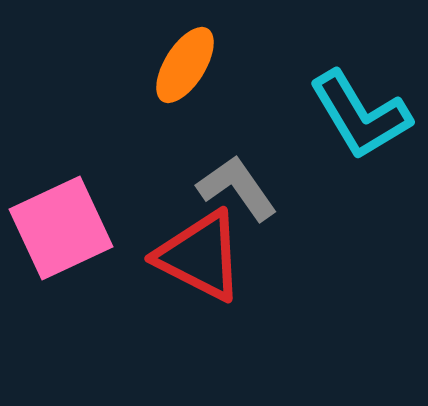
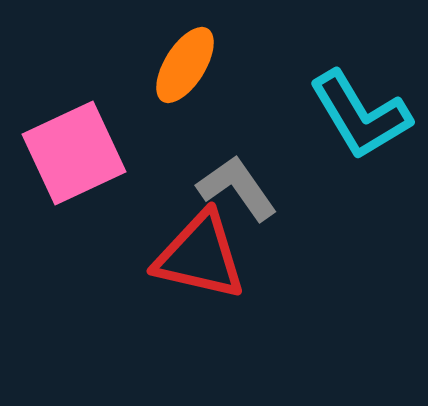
pink square: moved 13 px right, 75 px up
red triangle: rotated 14 degrees counterclockwise
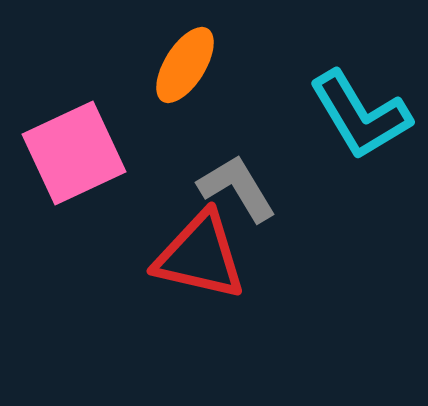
gray L-shape: rotated 4 degrees clockwise
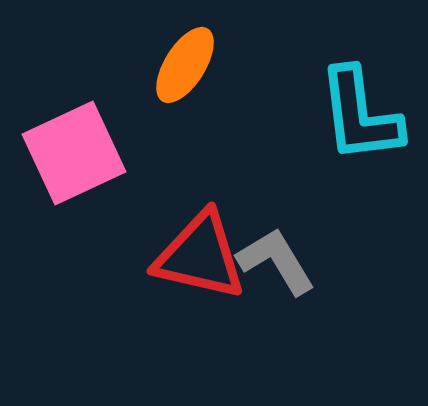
cyan L-shape: rotated 24 degrees clockwise
gray L-shape: moved 39 px right, 73 px down
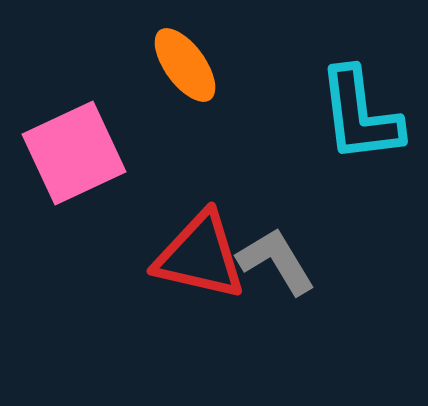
orange ellipse: rotated 68 degrees counterclockwise
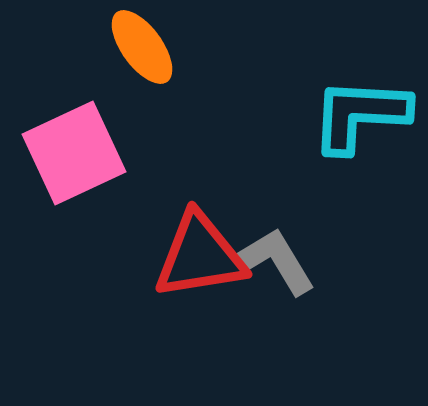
orange ellipse: moved 43 px left, 18 px up
cyan L-shape: rotated 100 degrees clockwise
red triangle: rotated 22 degrees counterclockwise
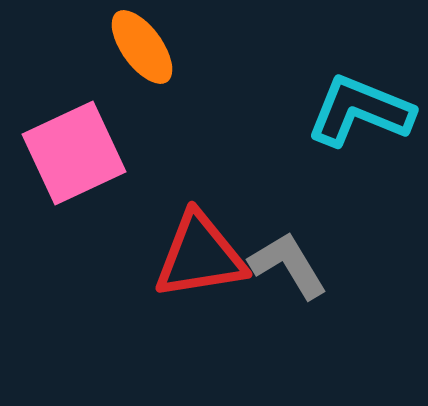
cyan L-shape: moved 4 px up; rotated 19 degrees clockwise
gray L-shape: moved 12 px right, 4 px down
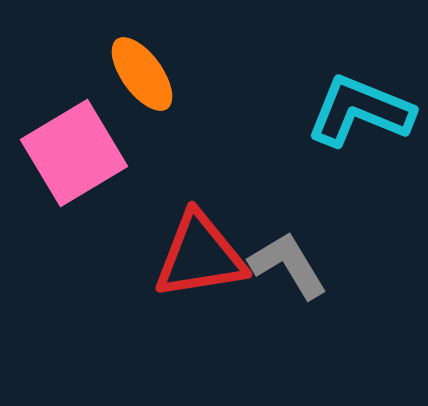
orange ellipse: moved 27 px down
pink square: rotated 6 degrees counterclockwise
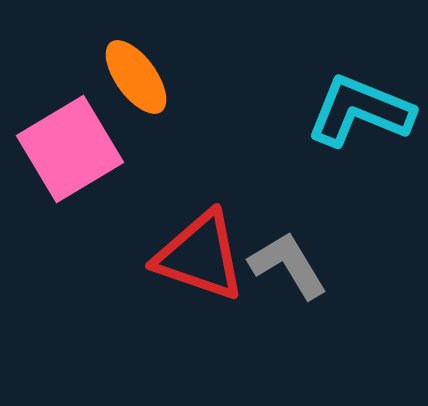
orange ellipse: moved 6 px left, 3 px down
pink square: moved 4 px left, 4 px up
red triangle: rotated 28 degrees clockwise
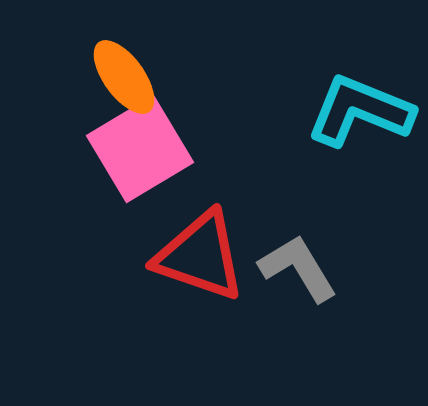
orange ellipse: moved 12 px left
pink square: moved 70 px right
gray L-shape: moved 10 px right, 3 px down
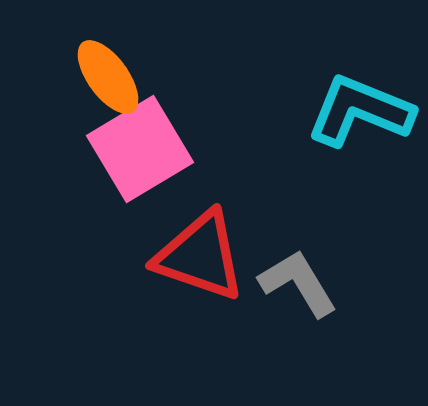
orange ellipse: moved 16 px left
gray L-shape: moved 15 px down
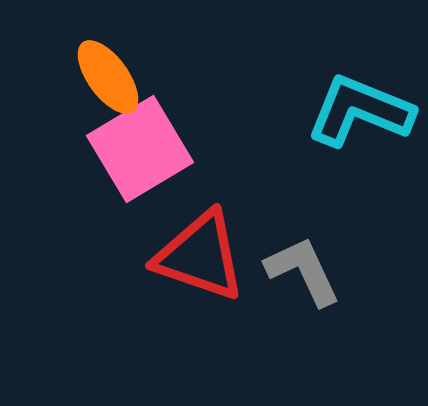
gray L-shape: moved 5 px right, 12 px up; rotated 6 degrees clockwise
